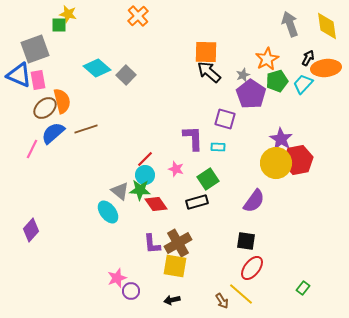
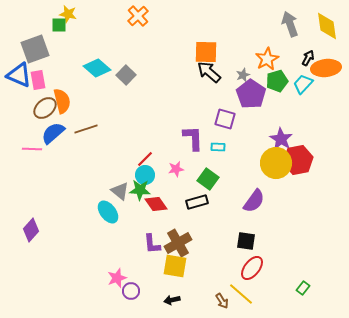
pink line at (32, 149): rotated 66 degrees clockwise
pink star at (176, 169): rotated 28 degrees counterclockwise
green square at (208, 179): rotated 20 degrees counterclockwise
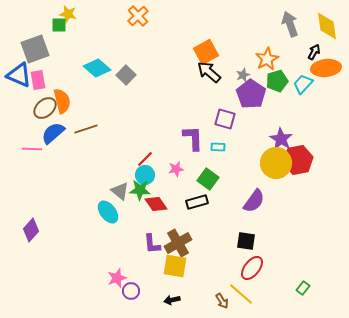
orange square at (206, 52): rotated 30 degrees counterclockwise
black arrow at (308, 58): moved 6 px right, 6 px up
